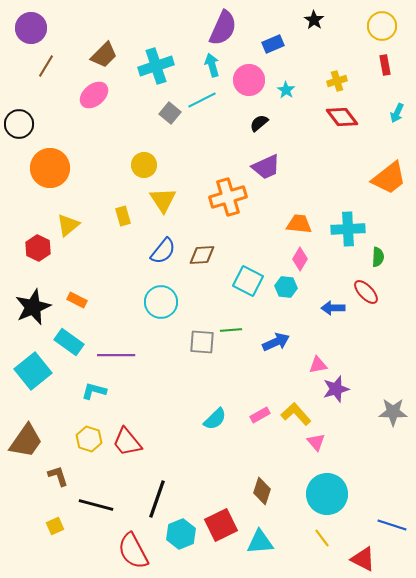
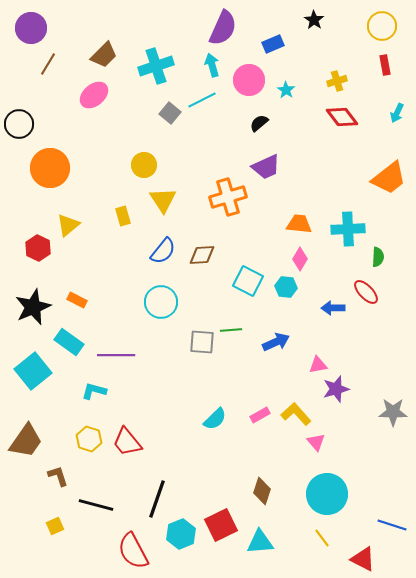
brown line at (46, 66): moved 2 px right, 2 px up
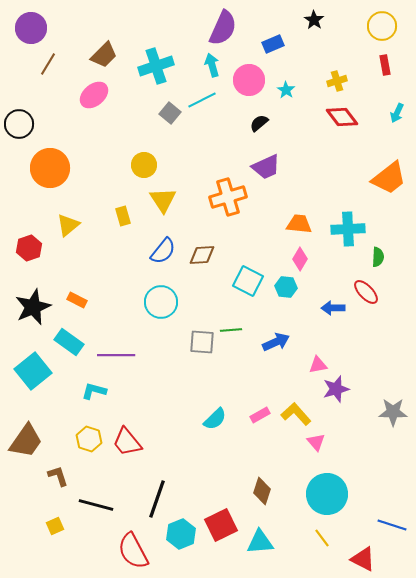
red hexagon at (38, 248): moved 9 px left; rotated 15 degrees clockwise
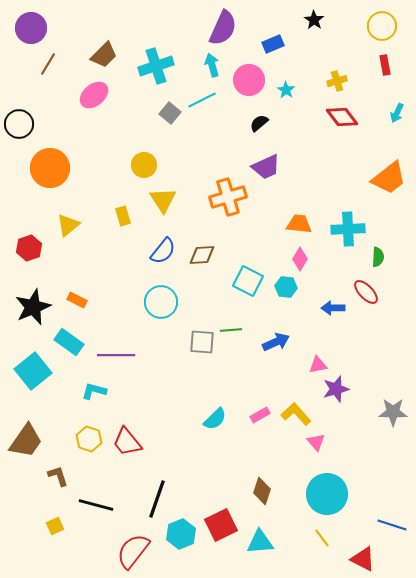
red semicircle at (133, 551): rotated 66 degrees clockwise
